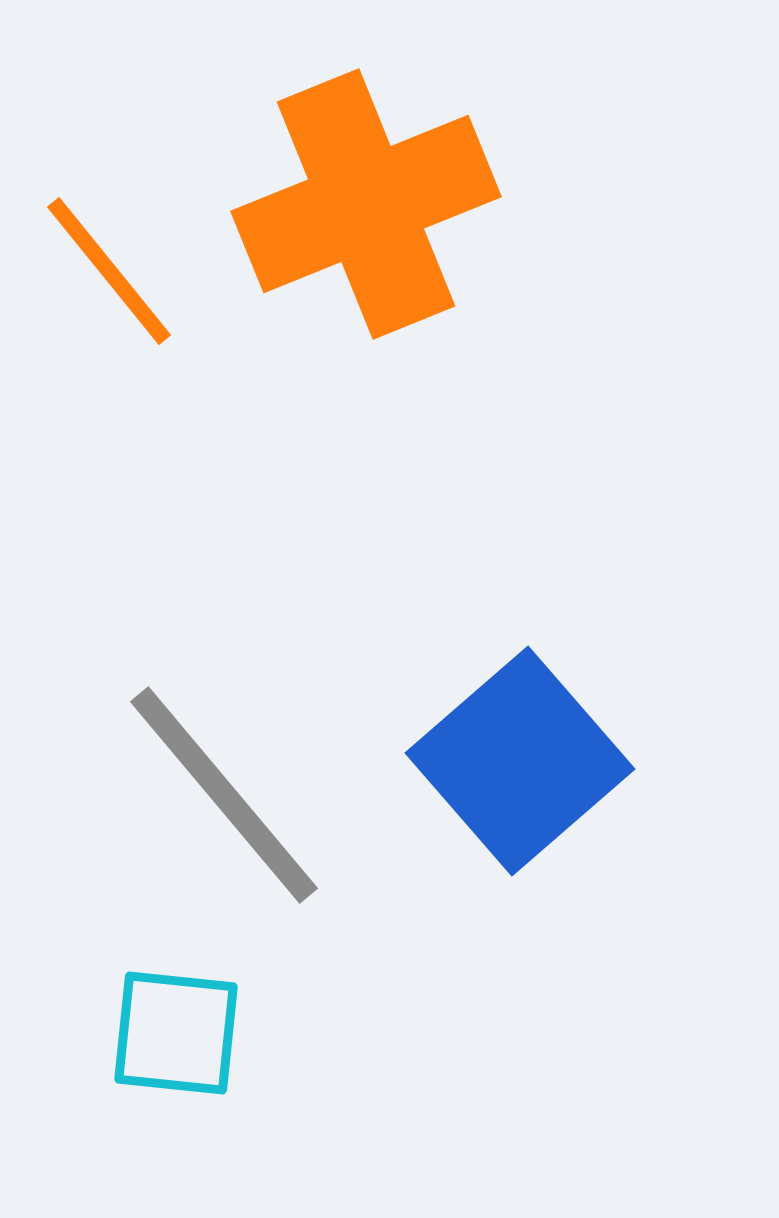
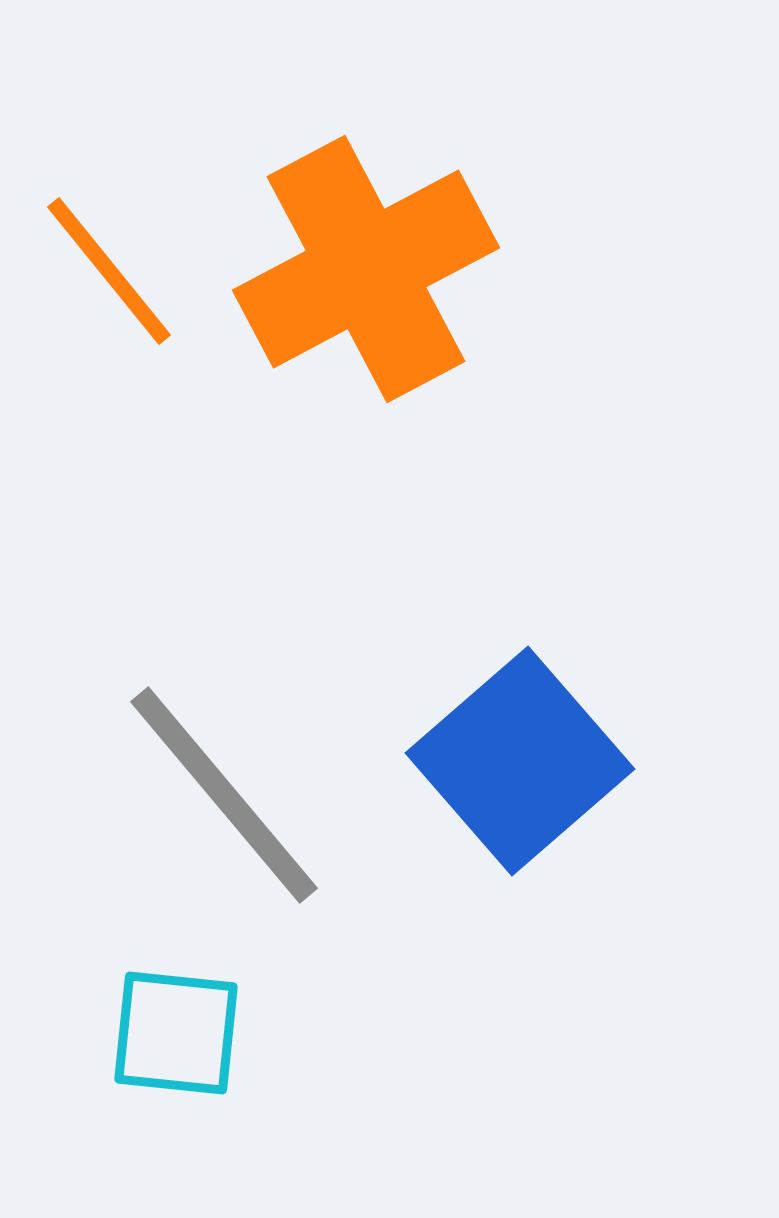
orange cross: moved 65 px down; rotated 6 degrees counterclockwise
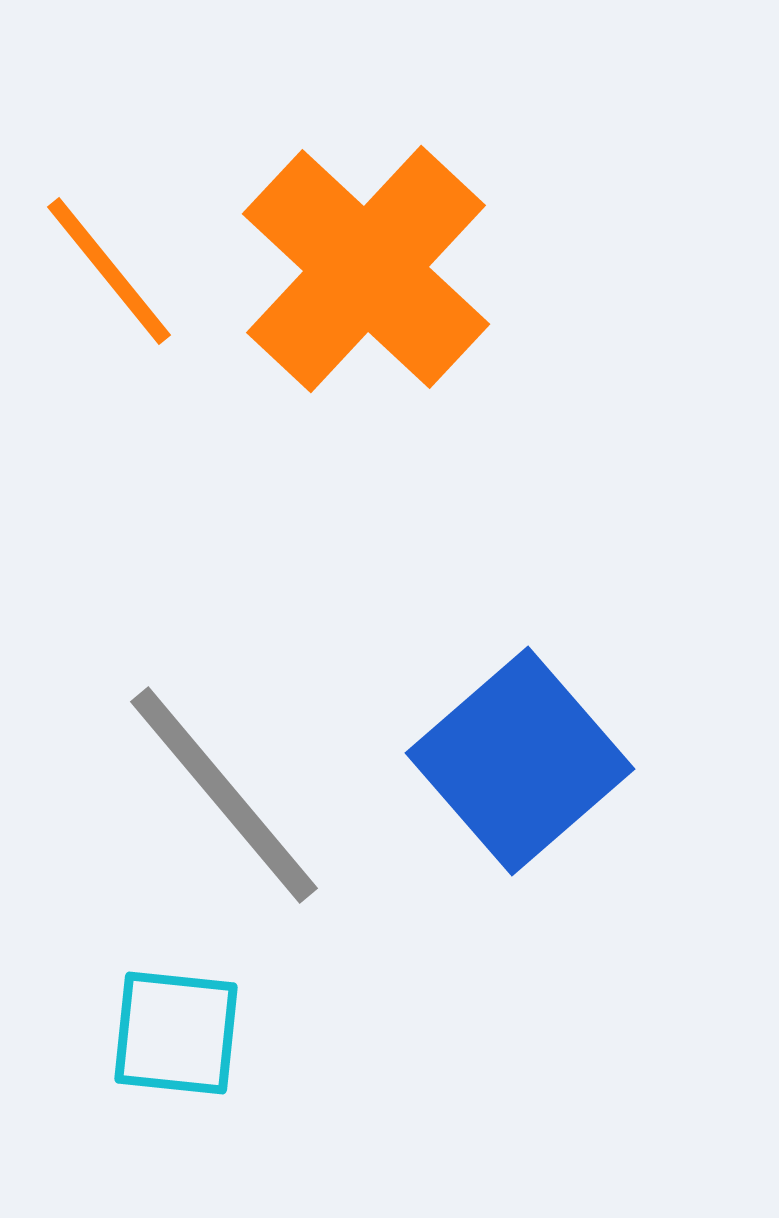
orange cross: rotated 19 degrees counterclockwise
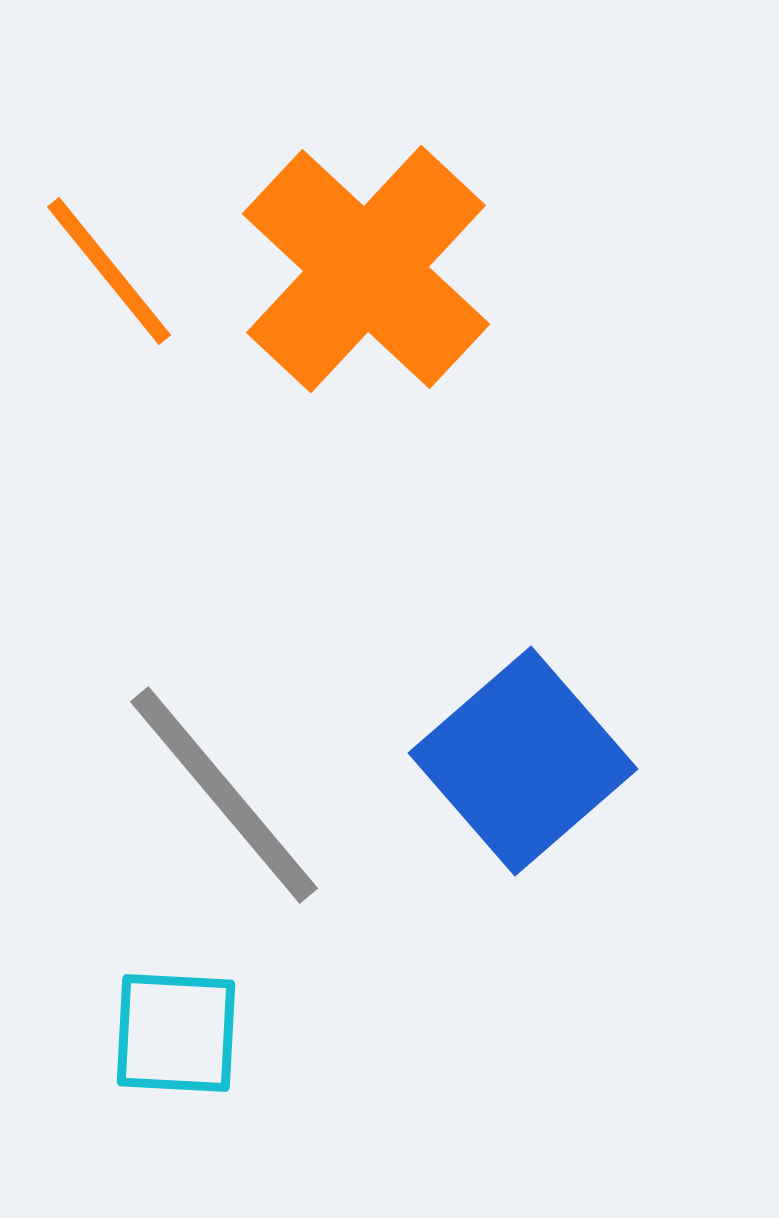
blue square: moved 3 px right
cyan square: rotated 3 degrees counterclockwise
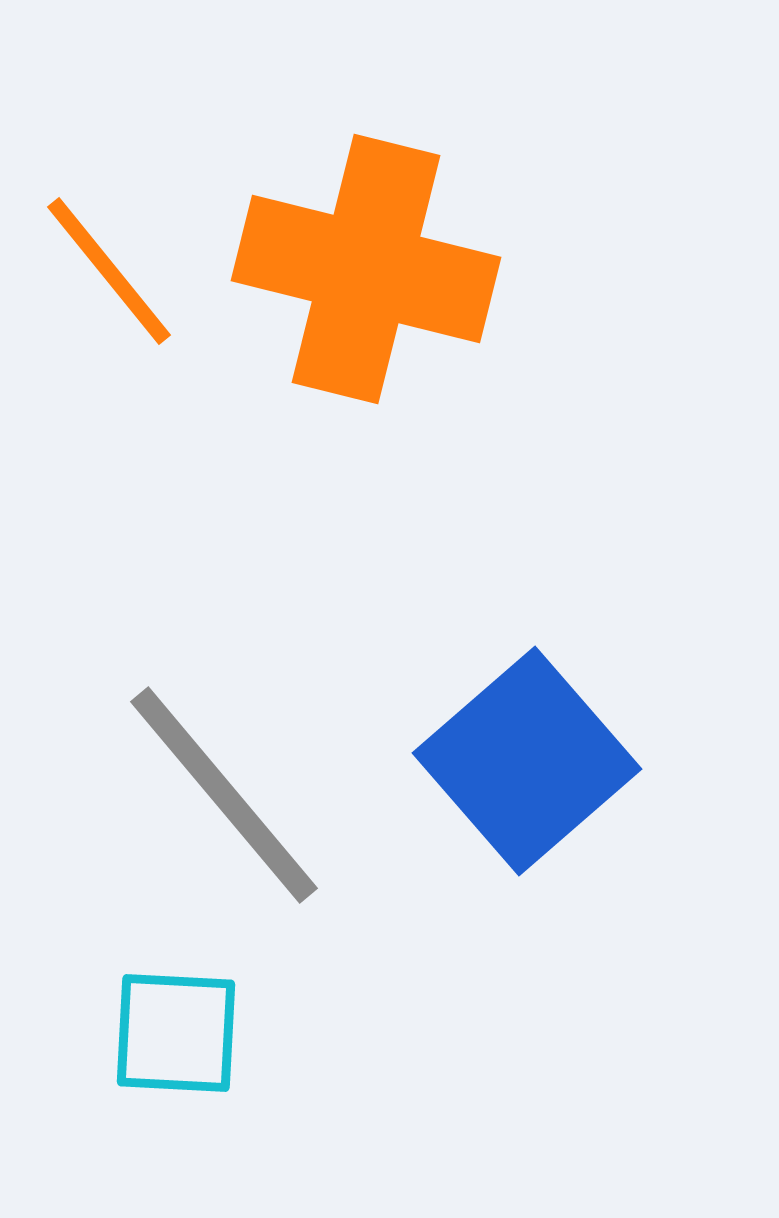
orange cross: rotated 29 degrees counterclockwise
blue square: moved 4 px right
